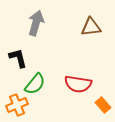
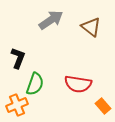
gray arrow: moved 15 px right, 3 px up; rotated 40 degrees clockwise
brown triangle: rotated 45 degrees clockwise
black L-shape: rotated 35 degrees clockwise
green semicircle: rotated 20 degrees counterclockwise
orange rectangle: moved 1 px down
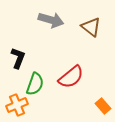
gray arrow: rotated 50 degrees clockwise
red semicircle: moved 7 px left, 7 px up; rotated 48 degrees counterclockwise
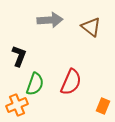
gray arrow: moved 1 px left; rotated 20 degrees counterclockwise
black L-shape: moved 1 px right, 2 px up
red semicircle: moved 5 px down; rotated 28 degrees counterclockwise
orange rectangle: rotated 63 degrees clockwise
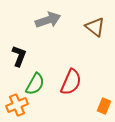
gray arrow: moved 2 px left; rotated 15 degrees counterclockwise
brown triangle: moved 4 px right
green semicircle: rotated 10 degrees clockwise
orange rectangle: moved 1 px right
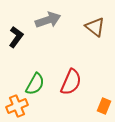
black L-shape: moved 3 px left, 19 px up; rotated 15 degrees clockwise
orange cross: moved 1 px down
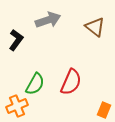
black L-shape: moved 3 px down
orange rectangle: moved 4 px down
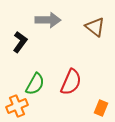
gray arrow: rotated 20 degrees clockwise
black L-shape: moved 4 px right, 2 px down
orange rectangle: moved 3 px left, 2 px up
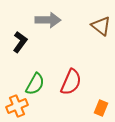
brown triangle: moved 6 px right, 1 px up
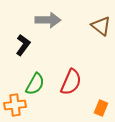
black L-shape: moved 3 px right, 3 px down
orange cross: moved 2 px left, 1 px up; rotated 15 degrees clockwise
